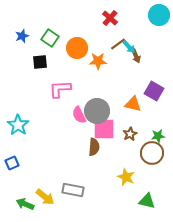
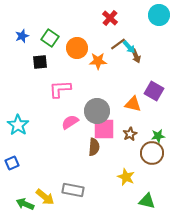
pink semicircle: moved 9 px left, 7 px down; rotated 84 degrees clockwise
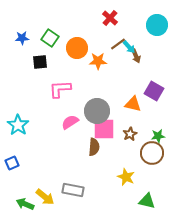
cyan circle: moved 2 px left, 10 px down
blue star: moved 2 px down; rotated 16 degrees clockwise
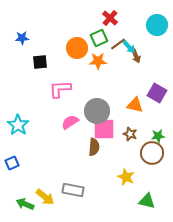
green square: moved 49 px right; rotated 30 degrees clockwise
purple square: moved 3 px right, 2 px down
orange triangle: moved 2 px right, 1 px down
brown star: rotated 24 degrees counterclockwise
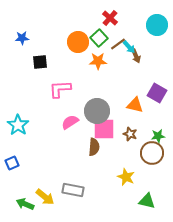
green square: rotated 18 degrees counterclockwise
orange circle: moved 1 px right, 6 px up
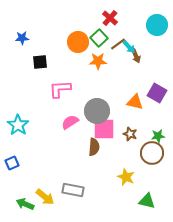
orange triangle: moved 3 px up
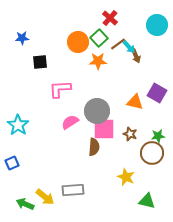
gray rectangle: rotated 15 degrees counterclockwise
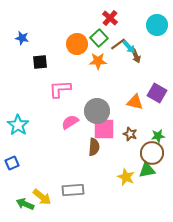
blue star: rotated 16 degrees clockwise
orange circle: moved 1 px left, 2 px down
yellow arrow: moved 3 px left
green triangle: moved 31 px up; rotated 24 degrees counterclockwise
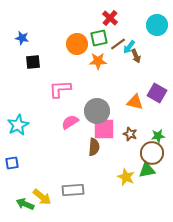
green square: rotated 30 degrees clockwise
cyan arrow: rotated 80 degrees clockwise
black square: moved 7 px left
cyan star: rotated 10 degrees clockwise
blue square: rotated 16 degrees clockwise
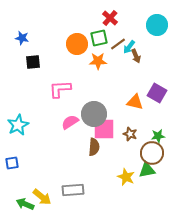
gray circle: moved 3 px left, 3 px down
